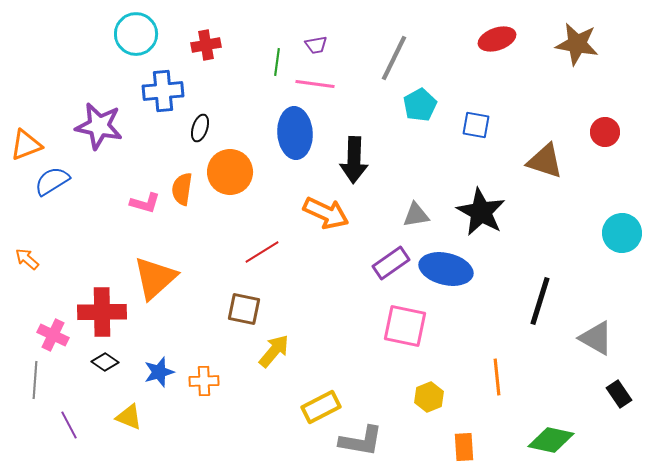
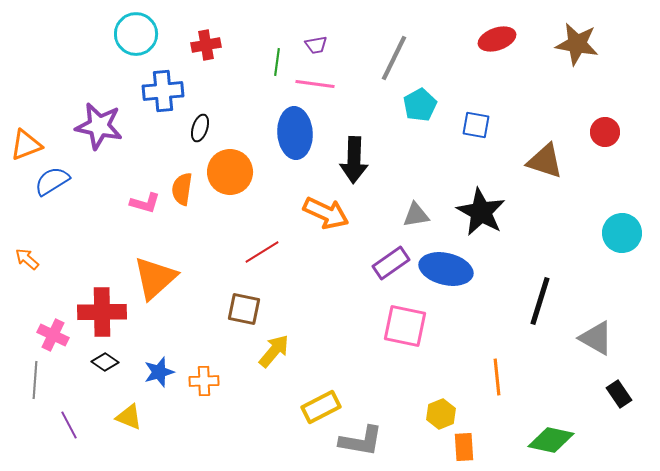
yellow hexagon at (429, 397): moved 12 px right, 17 px down
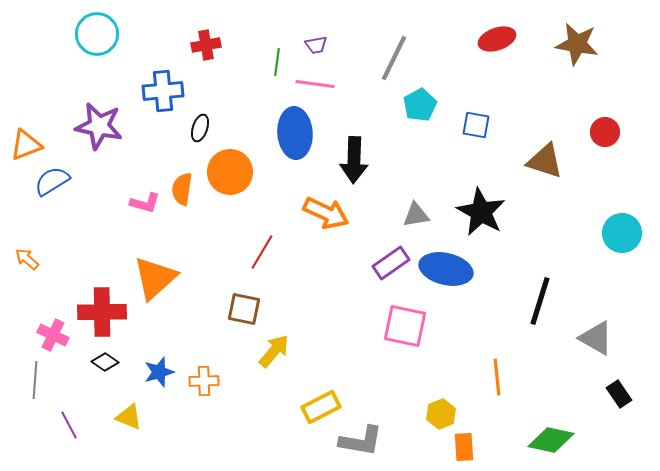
cyan circle at (136, 34): moved 39 px left
red line at (262, 252): rotated 27 degrees counterclockwise
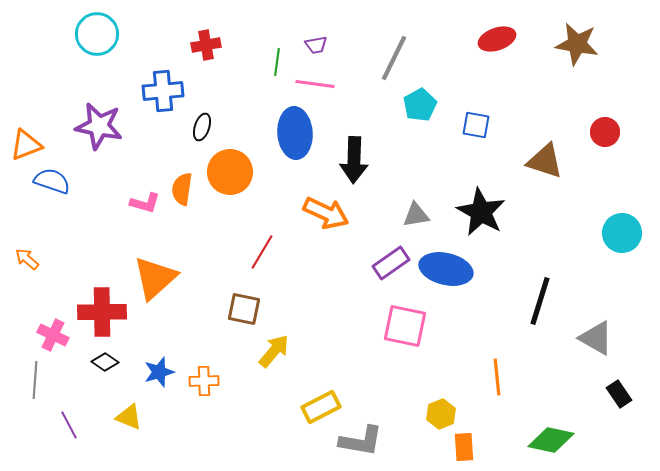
black ellipse at (200, 128): moved 2 px right, 1 px up
blue semicircle at (52, 181): rotated 51 degrees clockwise
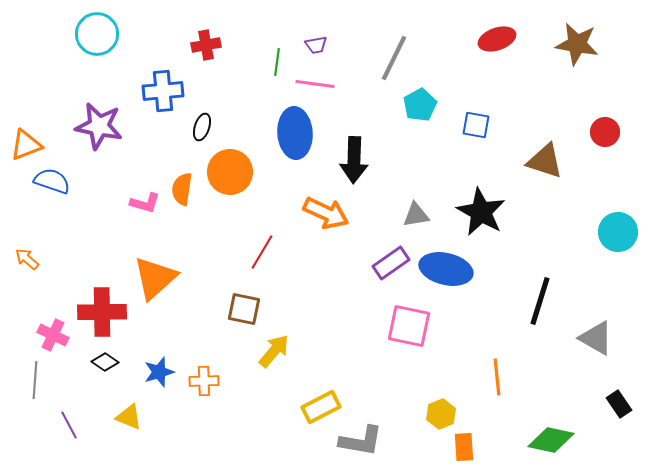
cyan circle at (622, 233): moved 4 px left, 1 px up
pink square at (405, 326): moved 4 px right
black rectangle at (619, 394): moved 10 px down
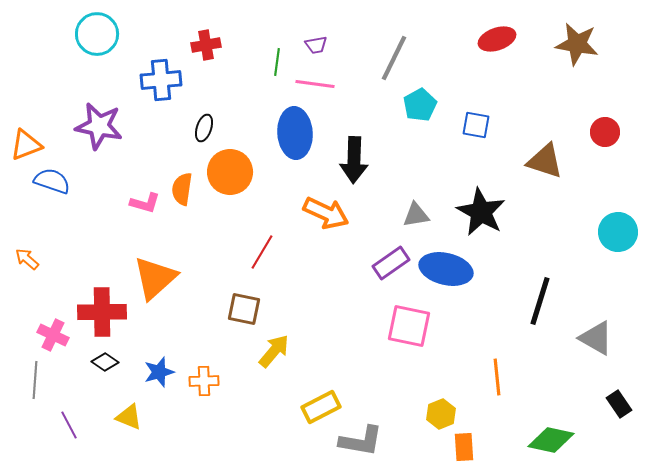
blue cross at (163, 91): moved 2 px left, 11 px up
black ellipse at (202, 127): moved 2 px right, 1 px down
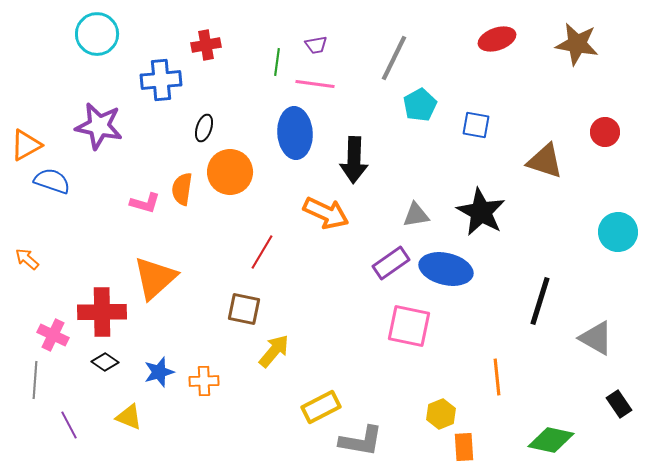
orange triangle at (26, 145): rotated 8 degrees counterclockwise
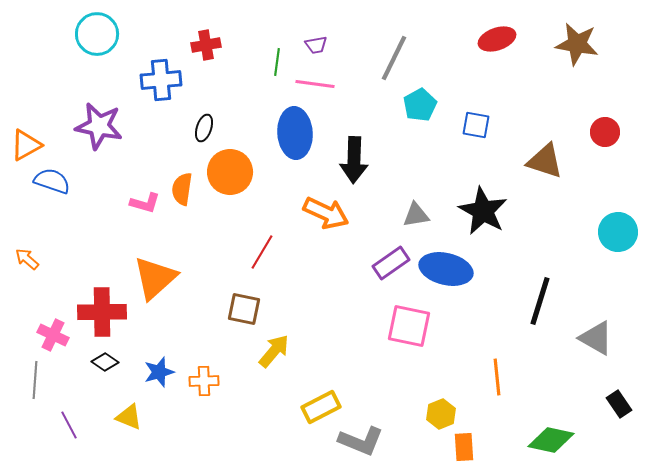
black star at (481, 212): moved 2 px right, 1 px up
gray L-shape at (361, 441): rotated 12 degrees clockwise
